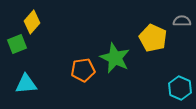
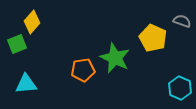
gray semicircle: rotated 18 degrees clockwise
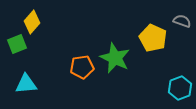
orange pentagon: moved 1 px left, 3 px up
cyan hexagon: rotated 15 degrees clockwise
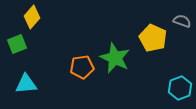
yellow diamond: moved 5 px up
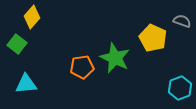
green square: rotated 30 degrees counterclockwise
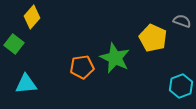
green square: moved 3 px left
cyan hexagon: moved 1 px right, 2 px up
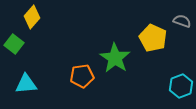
green star: rotated 8 degrees clockwise
orange pentagon: moved 9 px down
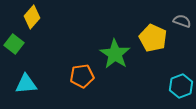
green star: moved 4 px up
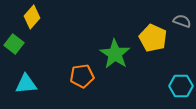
cyan hexagon: rotated 20 degrees clockwise
